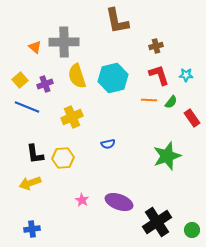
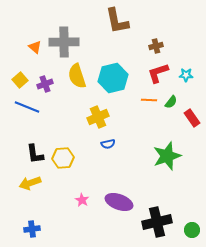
red L-shape: moved 1 px left, 2 px up; rotated 90 degrees counterclockwise
yellow cross: moved 26 px right
black cross: rotated 20 degrees clockwise
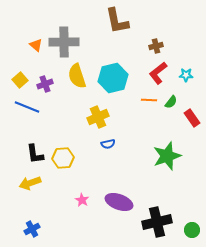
orange triangle: moved 1 px right, 2 px up
red L-shape: rotated 20 degrees counterclockwise
blue cross: rotated 21 degrees counterclockwise
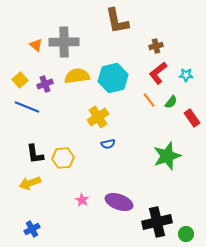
yellow semicircle: rotated 100 degrees clockwise
orange line: rotated 49 degrees clockwise
yellow cross: rotated 10 degrees counterclockwise
green circle: moved 6 px left, 4 px down
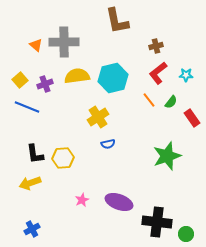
pink star: rotated 16 degrees clockwise
black cross: rotated 20 degrees clockwise
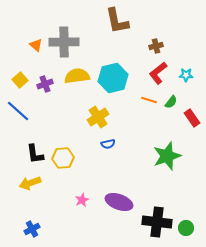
orange line: rotated 35 degrees counterclockwise
blue line: moved 9 px left, 4 px down; rotated 20 degrees clockwise
green circle: moved 6 px up
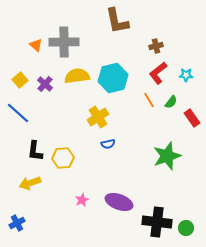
purple cross: rotated 28 degrees counterclockwise
orange line: rotated 42 degrees clockwise
blue line: moved 2 px down
black L-shape: moved 3 px up; rotated 15 degrees clockwise
blue cross: moved 15 px left, 6 px up
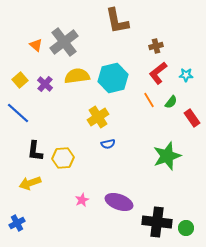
gray cross: rotated 36 degrees counterclockwise
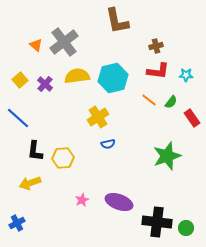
red L-shape: moved 2 px up; rotated 135 degrees counterclockwise
orange line: rotated 21 degrees counterclockwise
blue line: moved 5 px down
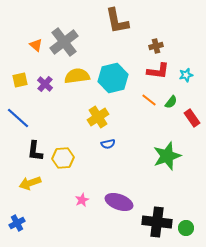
cyan star: rotated 16 degrees counterclockwise
yellow square: rotated 28 degrees clockwise
